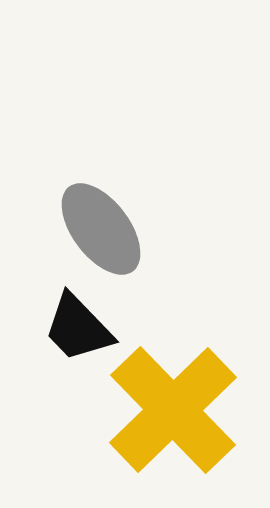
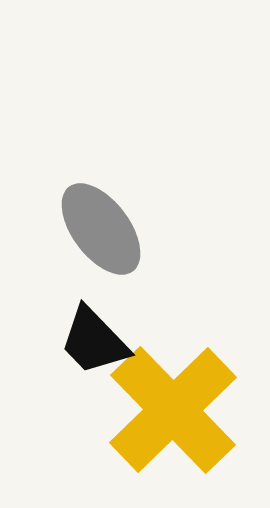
black trapezoid: moved 16 px right, 13 px down
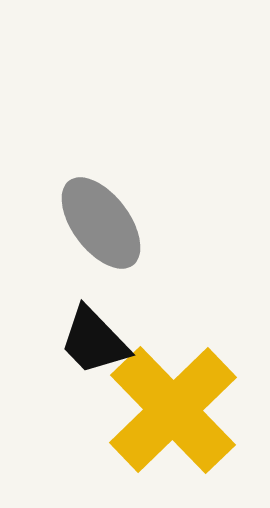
gray ellipse: moved 6 px up
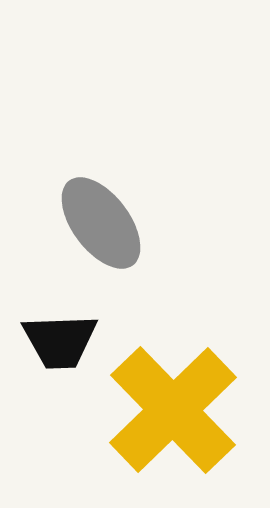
black trapezoid: moved 34 px left; rotated 48 degrees counterclockwise
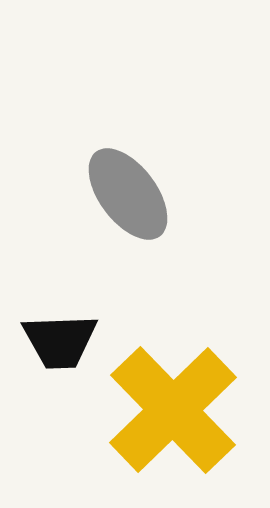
gray ellipse: moved 27 px right, 29 px up
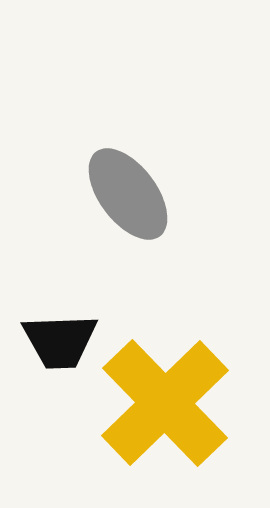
yellow cross: moved 8 px left, 7 px up
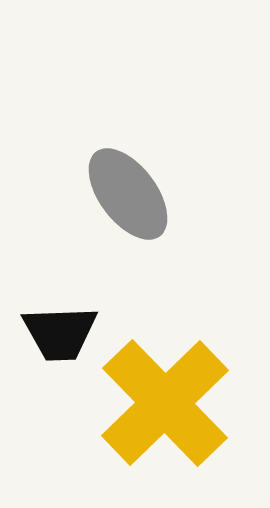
black trapezoid: moved 8 px up
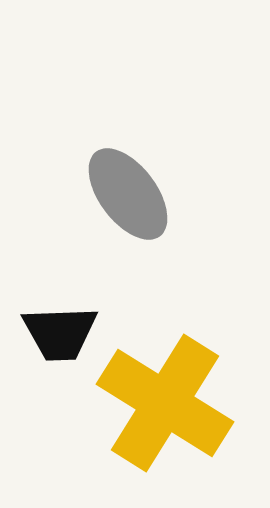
yellow cross: rotated 14 degrees counterclockwise
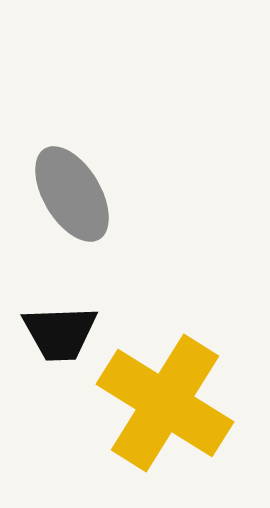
gray ellipse: moved 56 px left; rotated 6 degrees clockwise
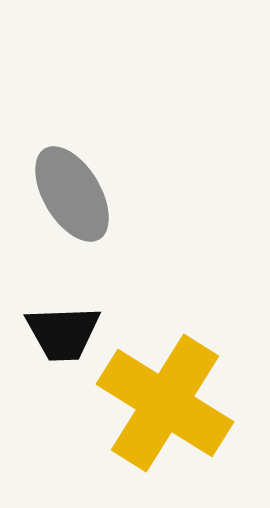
black trapezoid: moved 3 px right
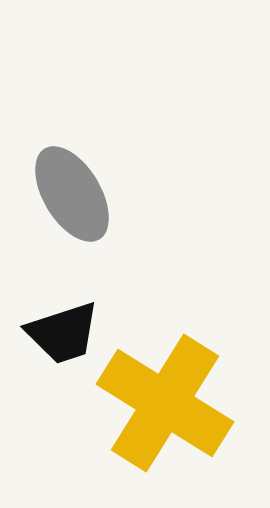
black trapezoid: rotated 16 degrees counterclockwise
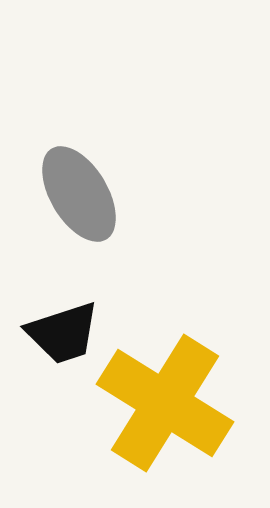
gray ellipse: moved 7 px right
